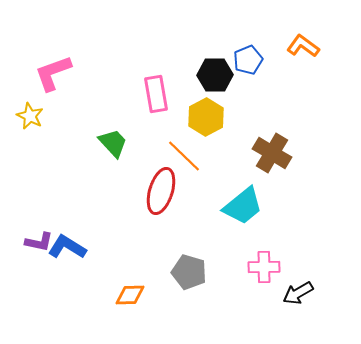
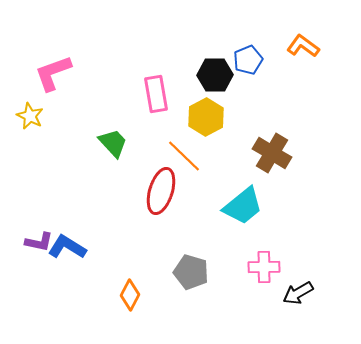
gray pentagon: moved 2 px right
orange diamond: rotated 60 degrees counterclockwise
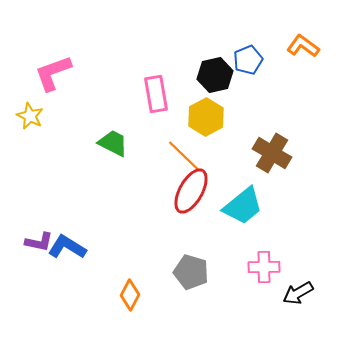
black hexagon: rotated 12 degrees counterclockwise
green trapezoid: rotated 20 degrees counterclockwise
red ellipse: moved 30 px right; rotated 12 degrees clockwise
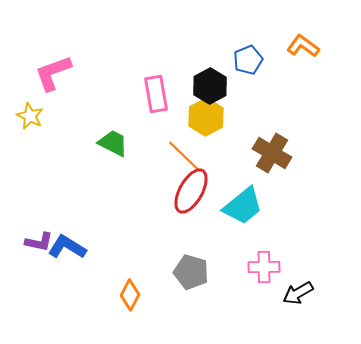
black hexagon: moved 5 px left, 11 px down; rotated 16 degrees counterclockwise
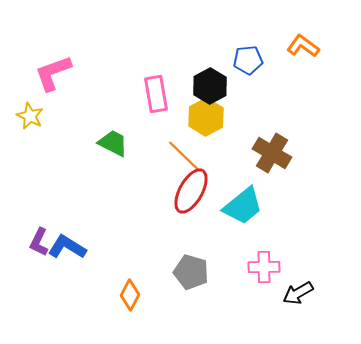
blue pentagon: rotated 16 degrees clockwise
purple L-shape: rotated 104 degrees clockwise
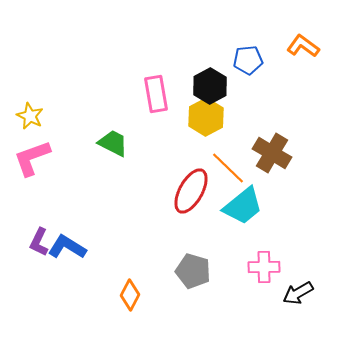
pink L-shape: moved 21 px left, 85 px down
orange line: moved 44 px right, 12 px down
gray pentagon: moved 2 px right, 1 px up
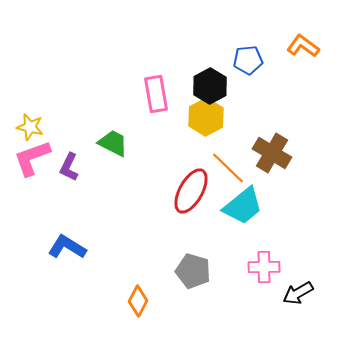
yellow star: moved 11 px down; rotated 12 degrees counterclockwise
purple L-shape: moved 30 px right, 75 px up
orange diamond: moved 8 px right, 6 px down
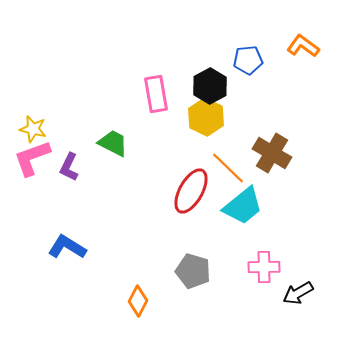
yellow hexagon: rotated 6 degrees counterclockwise
yellow star: moved 3 px right, 2 px down
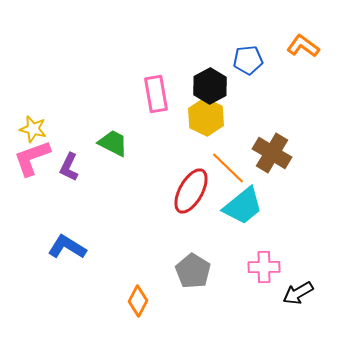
gray pentagon: rotated 16 degrees clockwise
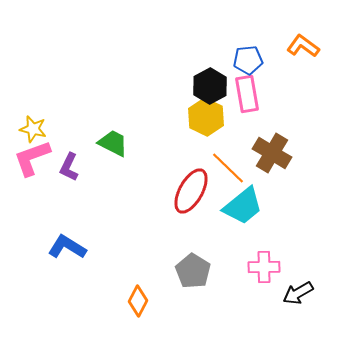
pink rectangle: moved 91 px right
